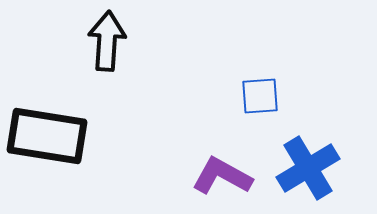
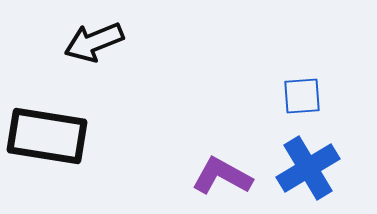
black arrow: moved 13 px left, 1 px down; rotated 116 degrees counterclockwise
blue square: moved 42 px right
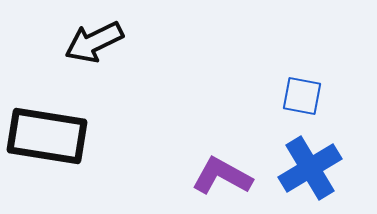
black arrow: rotated 4 degrees counterclockwise
blue square: rotated 15 degrees clockwise
blue cross: moved 2 px right
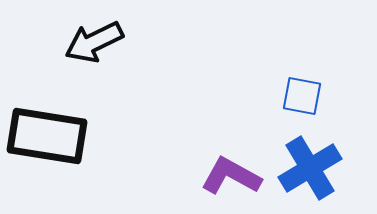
purple L-shape: moved 9 px right
